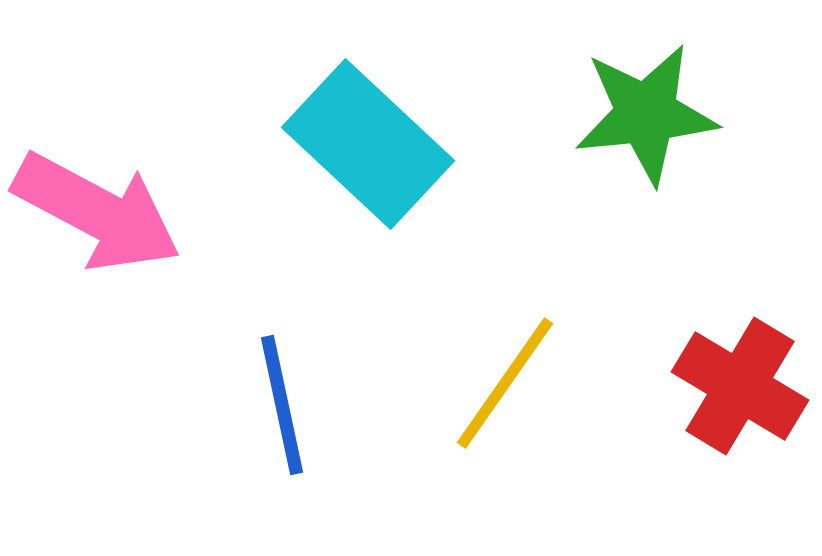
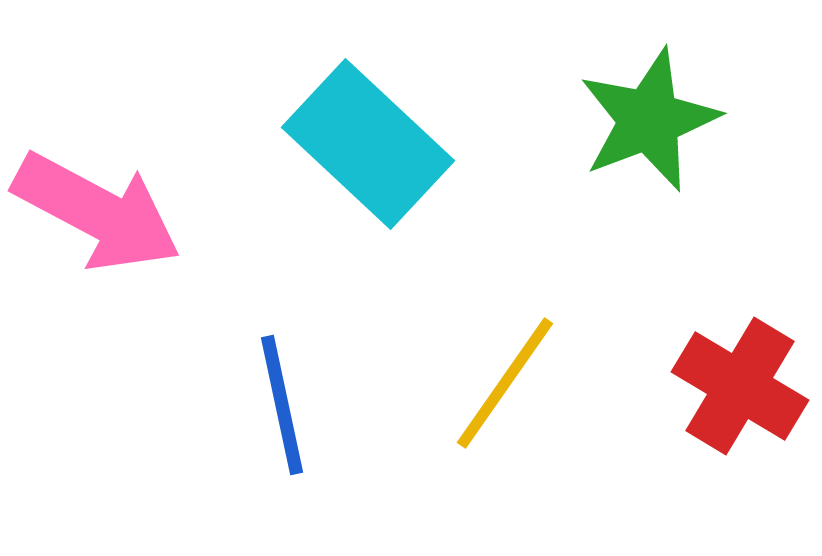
green star: moved 3 px right, 6 px down; rotated 15 degrees counterclockwise
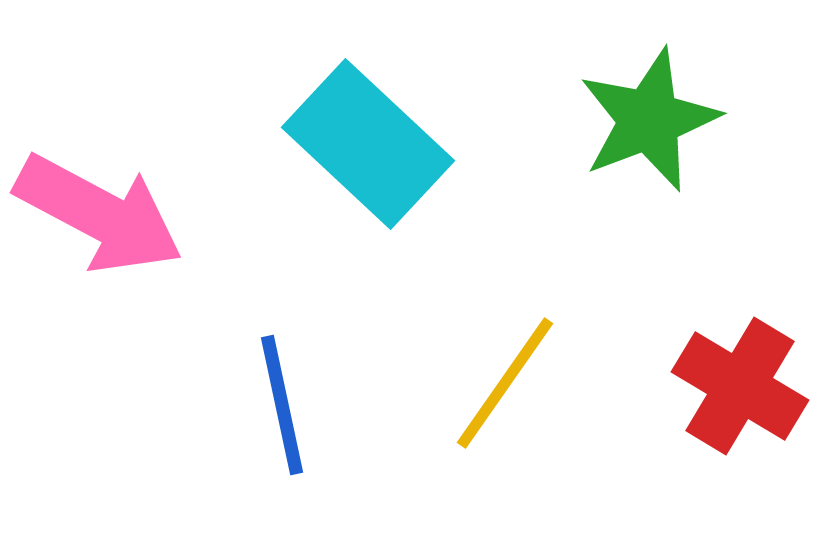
pink arrow: moved 2 px right, 2 px down
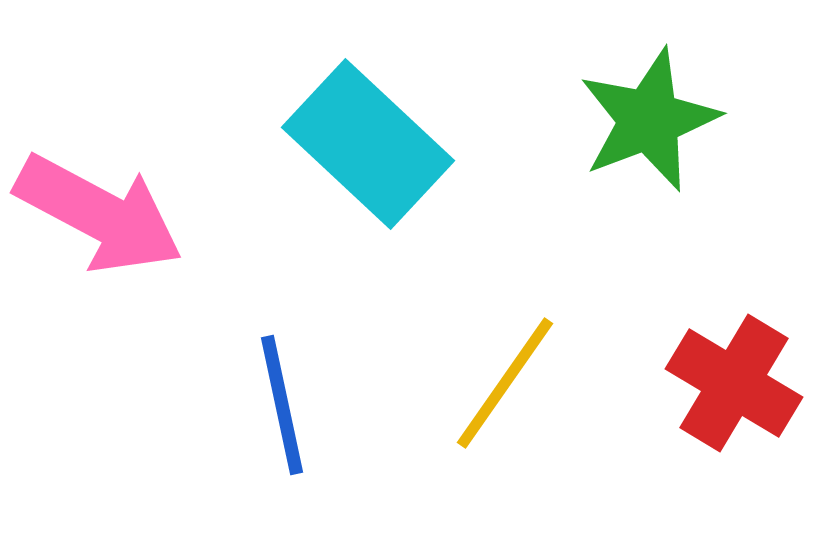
red cross: moved 6 px left, 3 px up
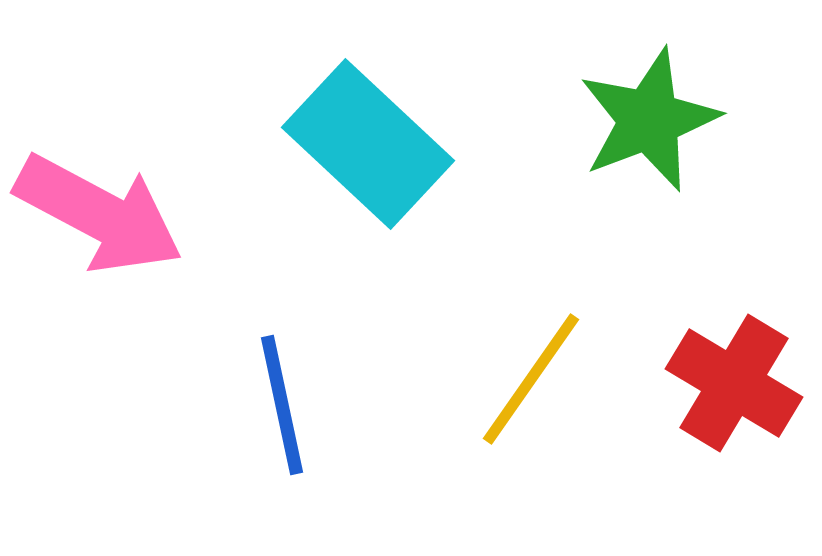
yellow line: moved 26 px right, 4 px up
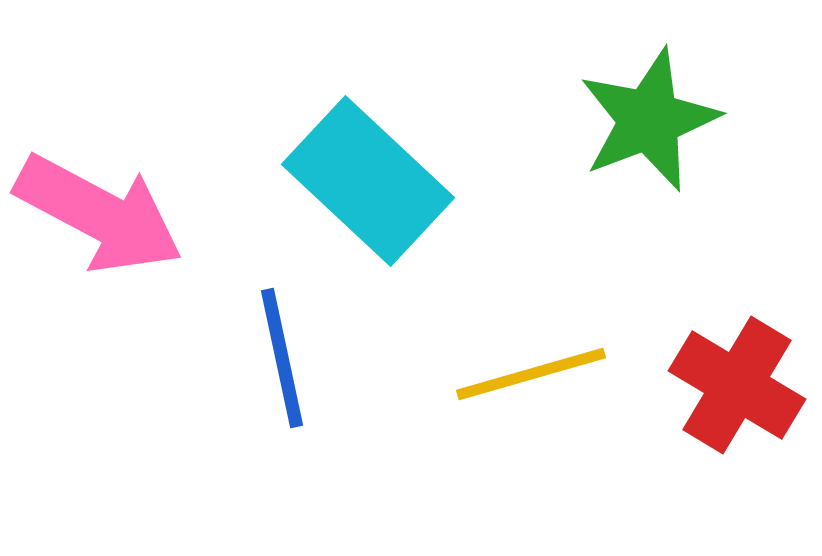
cyan rectangle: moved 37 px down
yellow line: moved 5 px up; rotated 39 degrees clockwise
red cross: moved 3 px right, 2 px down
blue line: moved 47 px up
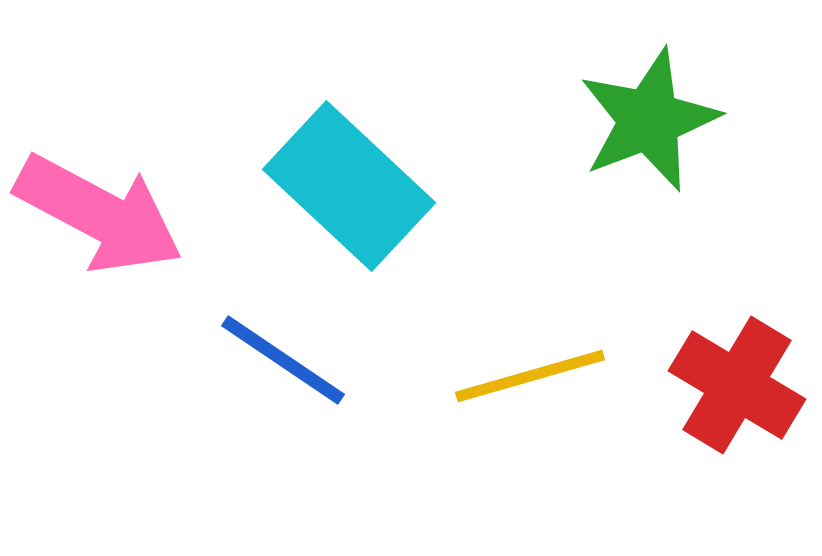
cyan rectangle: moved 19 px left, 5 px down
blue line: moved 1 px right, 2 px down; rotated 44 degrees counterclockwise
yellow line: moved 1 px left, 2 px down
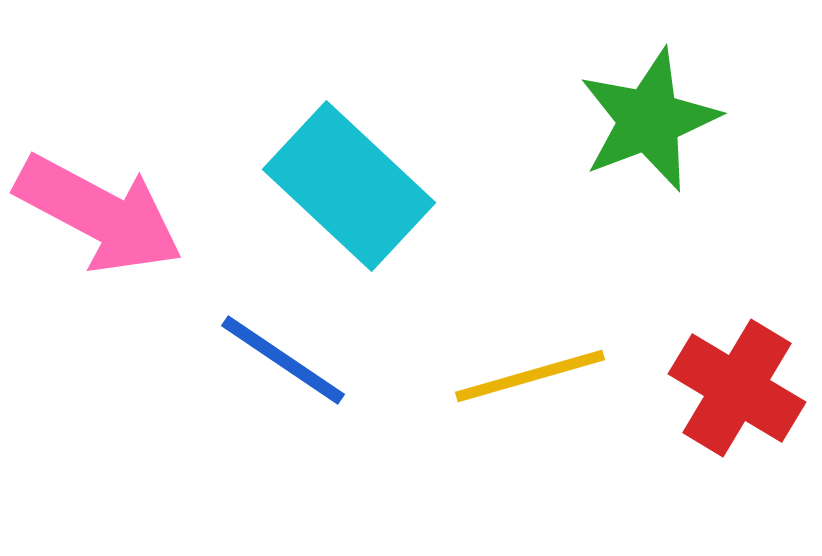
red cross: moved 3 px down
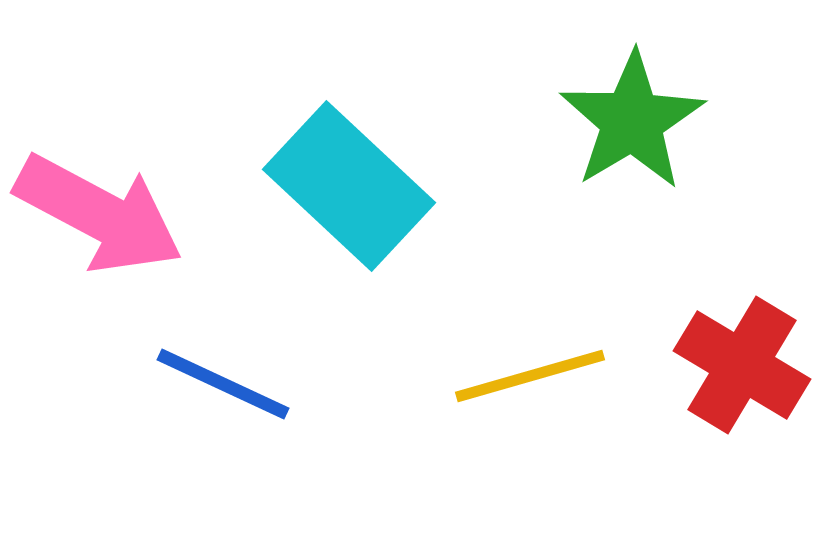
green star: moved 17 px left, 1 px down; rotated 10 degrees counterclockwise
blue line: moved 60 px left, 24 px down; rotated 9 degrees counterclockwise
red cross: moved 5 px right, 23 px up
